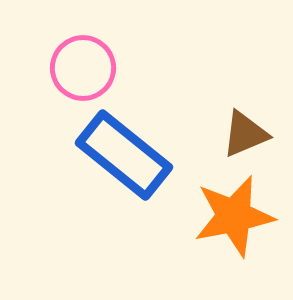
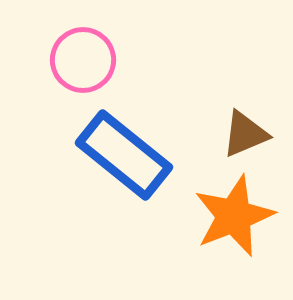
pink circle: moved 8 px up
orange star: rotated 10 degrees counterclockwise
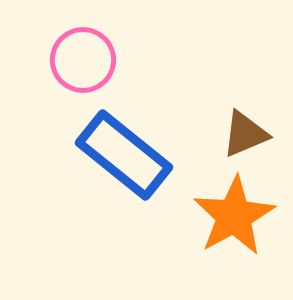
orange star: rotated 8 degrees counterclockwise
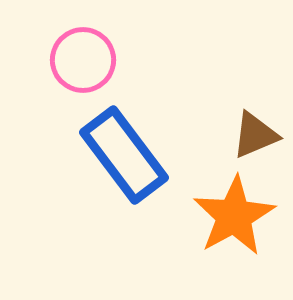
brown triangle: moved 10 px right, 1 px down
blue rectangle: rotated 14 degrees clockwise
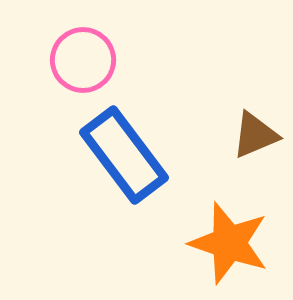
orange star: moved 5 px left, 27 px down; rotated 24 degrees counterclockwise
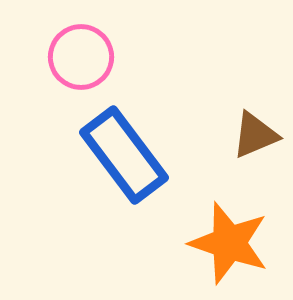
pink circle: moved 2 px left, 3 px up
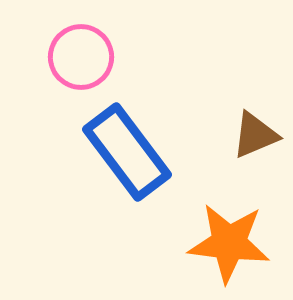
blue rectangle: moved 3 px right, 3 px up
orange star: rotated 12 degrees counterclockwise
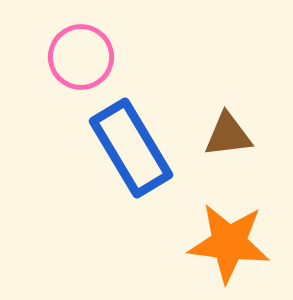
brown triangle: moved 27 px left; rotated 16 degrees clockwise
blue rectangle: moved 4 px right, 4 px up; rotated 6 degrees clockwise
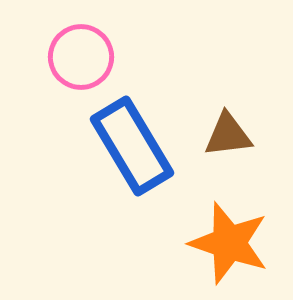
blue rectangle: moved 1 px right, 2 px up
orange star: rotated 12 degrees clockwise
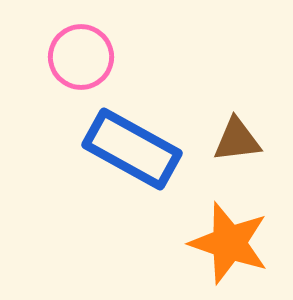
brown triangle: moved 9 px right, 5 px down
blue rectangle: moved 3 px down; rotated 30 degrees counterclockwise
